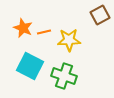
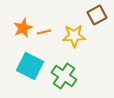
brown square: moved 3 px left
orange star: rotated 24 degrees clockwise
yellow star: moved 5 px right, 4 px up
green cross: rotated 15 degrees clockwise
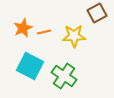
brown square: moved 2 px up
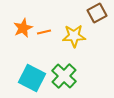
cyan square: moved 2 px right, 12 px down
green cross: rotated 10 degrees clockwise
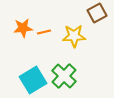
orange star: rotated 18 degrees clockwise
cyan square: moved 1 px right, 2 px down; rotated 32 degrees clockwise
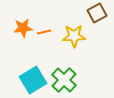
green cross: moved 4 px down
